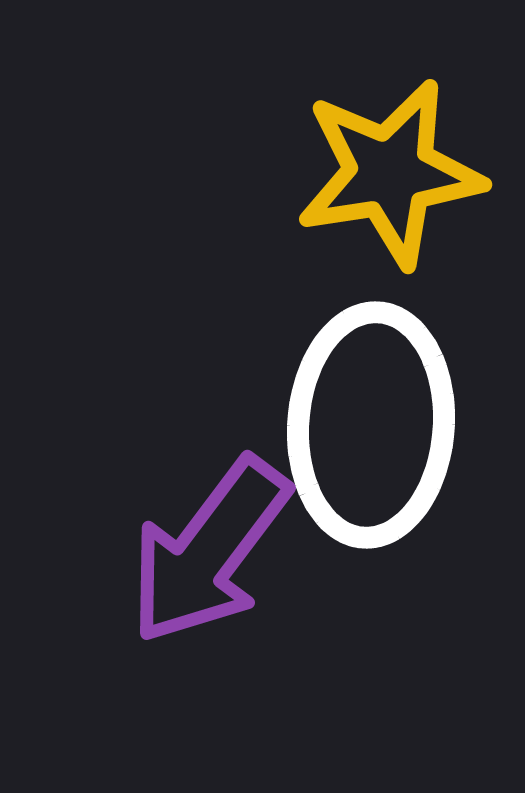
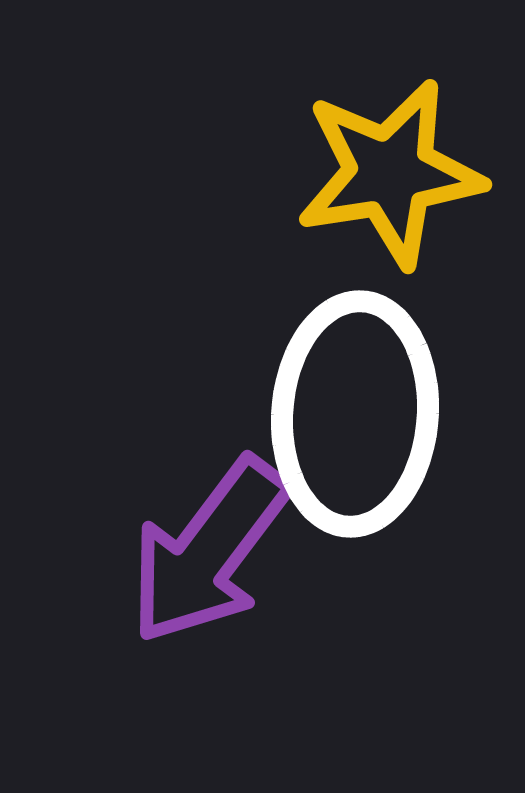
white ellipse: moved 16 px left, 11 px up
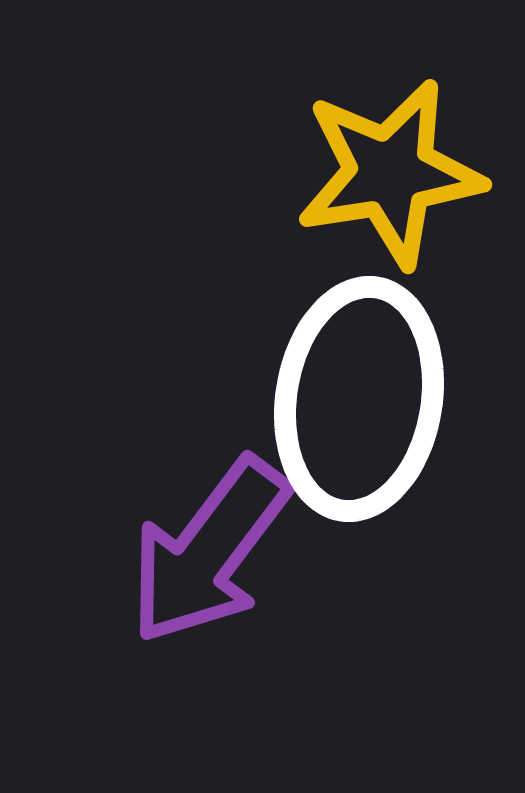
white ellipse: moved 4 px right, 15 px up; rotated 5 degrees clockwise
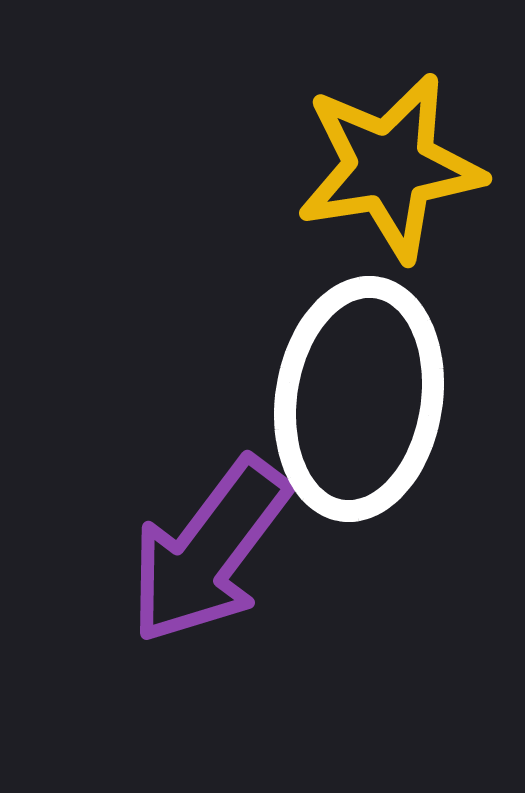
yellow star: moved 6 px up
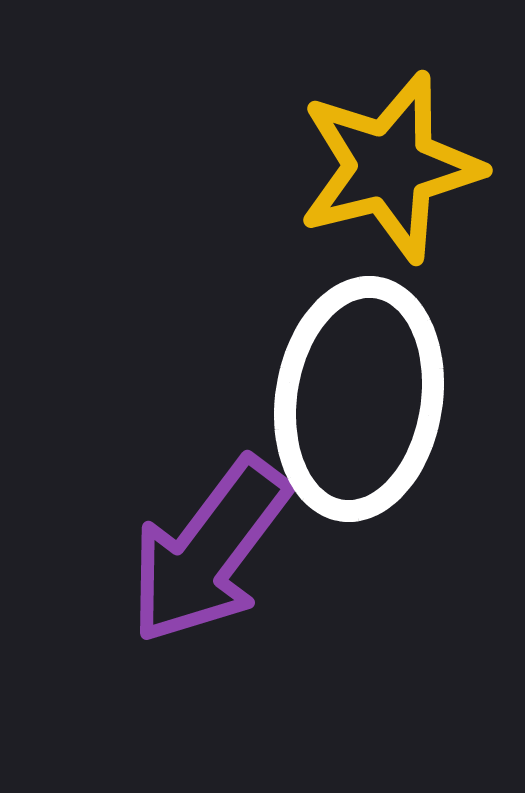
yellow star: rotated 5 degrees counterclockwise
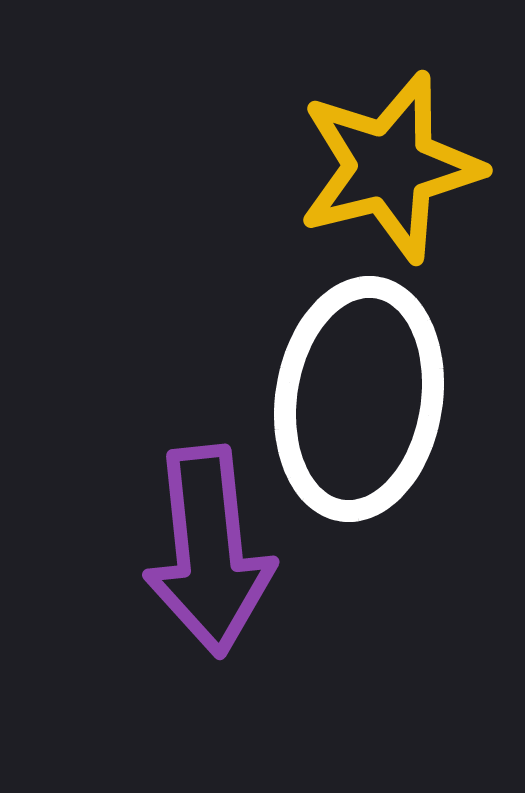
purple arrow: rotated 43 degrees counterclockwise
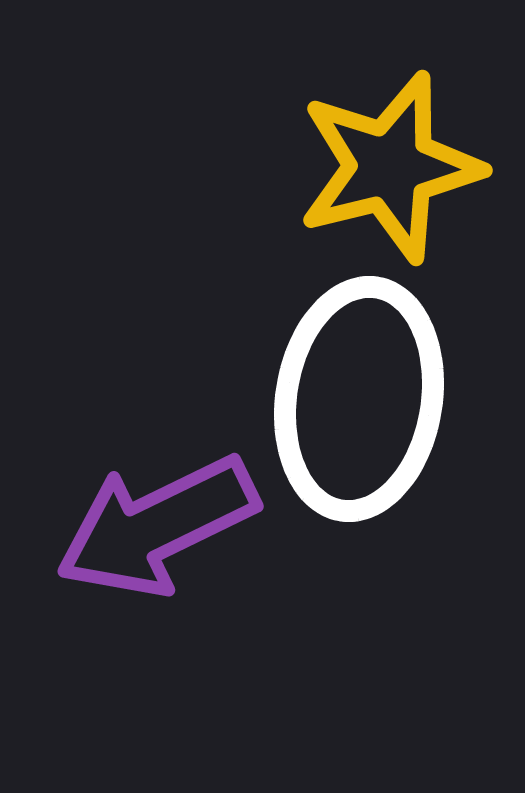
purple arrow: moved 52 px left, 25 px up; rotated 70 degrees clockwise
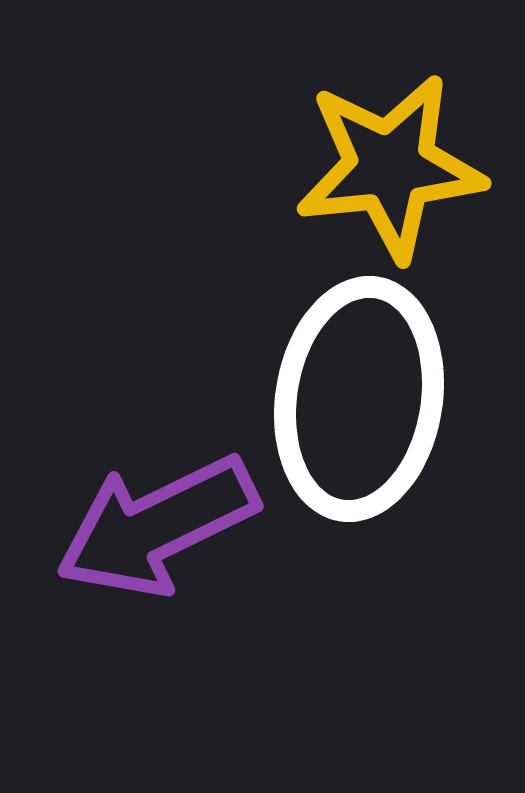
yellow star: rotated 8 degrees clockwise
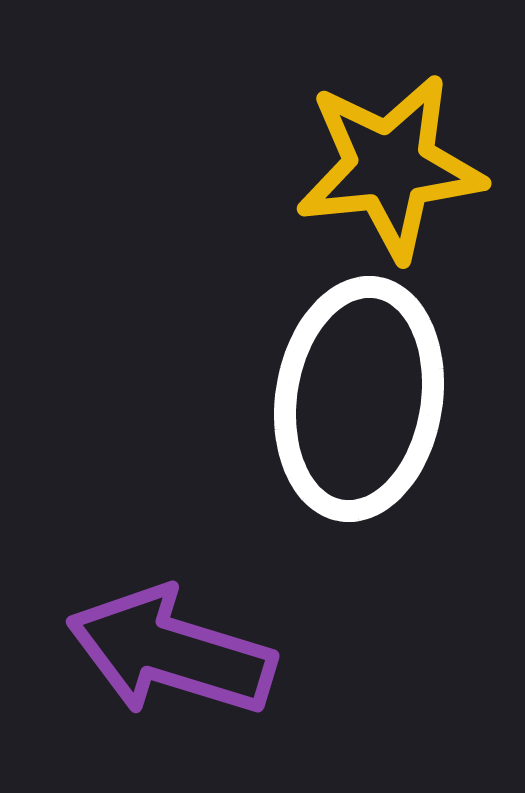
purple arrow: moved 14 px right, 126 px down; rotated 43 degrees clockwise
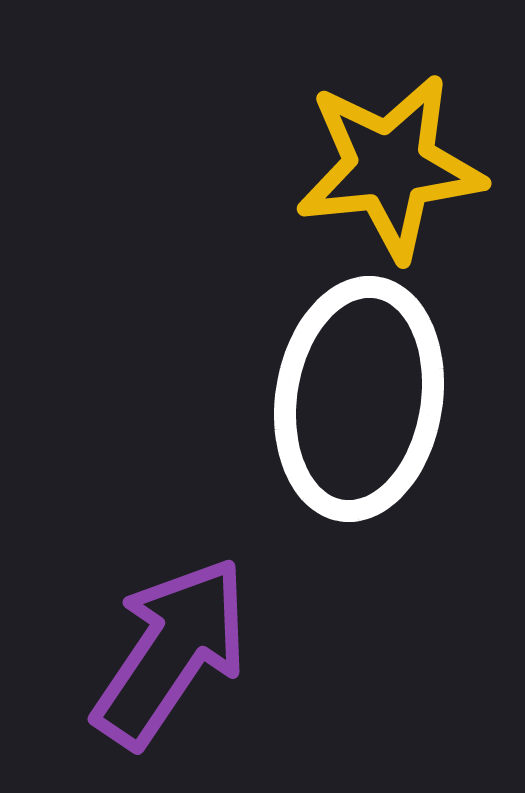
purple arrow: rotated 107 degrees clockwise
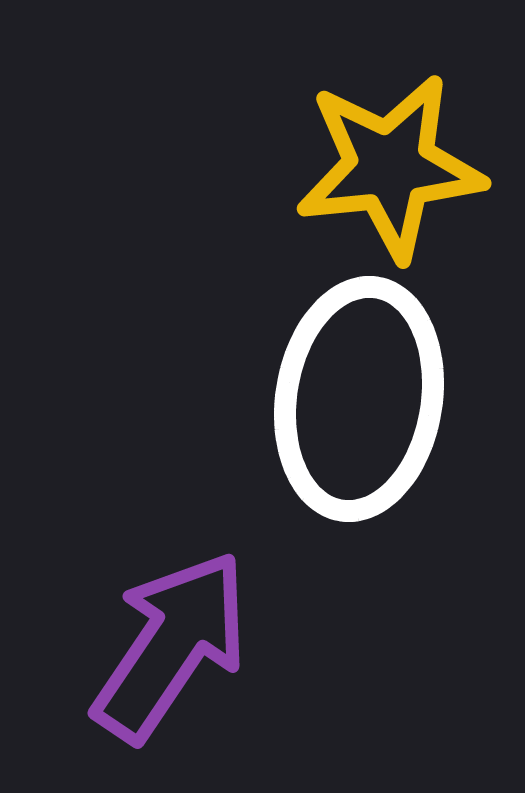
purple arrow: moved 6 px up
